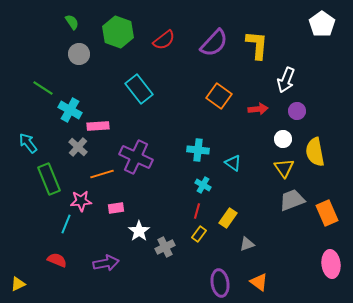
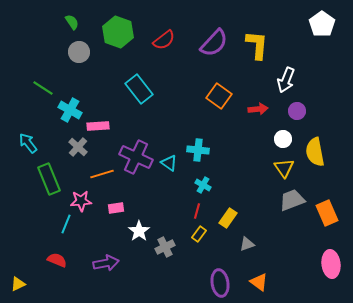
gray circle at (79, 54): moved 2 px up
cyan triangle at (233, 163): moved 64 px left
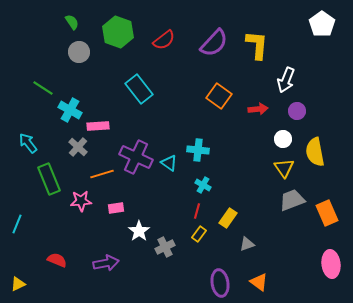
cyan line at (66, 224): moved 49 px left
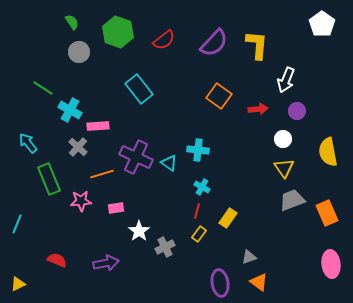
yellow semicircle at (315, 152): moved 13 px right
cyan cross at (203, 185): moved 1 px left, 2 px down
gray triangle at (247, 244): moved 2 px right, 13 px down
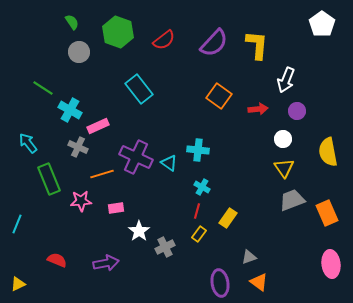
pink rectangle at (98, 126): rotated 20 degrees counterclockwise
gray cross at (78, 147): rotated 18 degrees counterclockwise
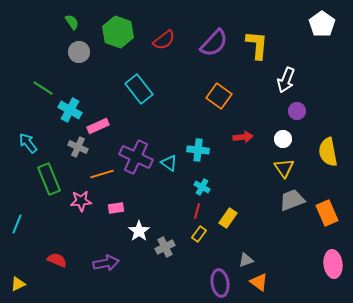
red arrow at (258, 109): moved 15 px left, 28 px down
gray triangle at (249, 257): moved 3 px left, 3 px down
pink ellipse at (331, 264): moved 2 px right
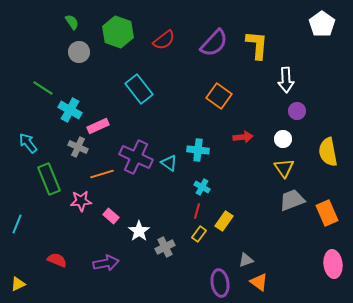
white arrow at (286, 80): rotated 25 degrees counterclockwise
pink rectangle at (116, 208): moved 5 px left, 8 px down; rotated 49 degrees clockwise
yellow rectangle at (228, 218): moved 4 px left, 3 px down
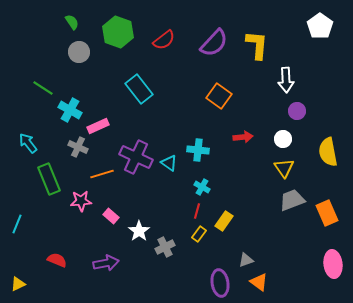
white pentagon at (322, 24): moved 2 px left, 2 px down
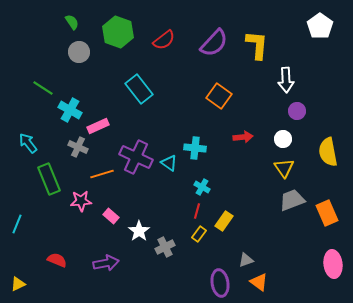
cyan cross at (198, 150): moved 3 px left, 2 px up
